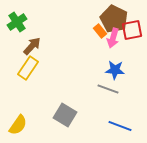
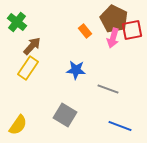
green cross: rotated 18 degrees counterclockwise
orange rectangle: moved 15 px left
blue star: moved 39 px left
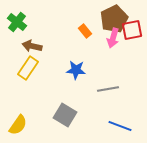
brown pentagon: rotated 20 degrees clockwise
brown arrow: rotated 120 degrees counterclockwise
gray line: rotated 30 degrees counterclockwise
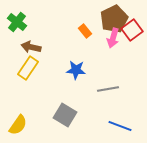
red square: rotated 25 degrees counterclockwise
brown arrow: moved 1 px left, 1 px down
